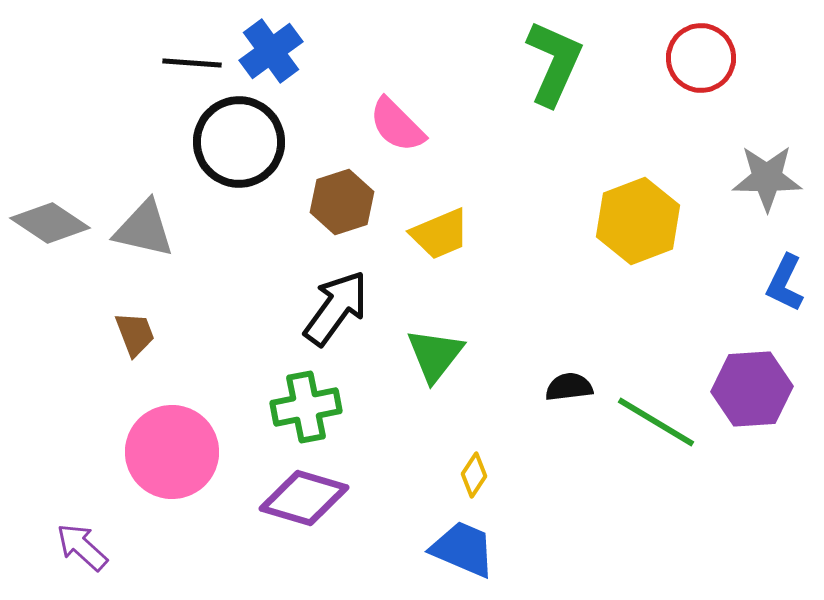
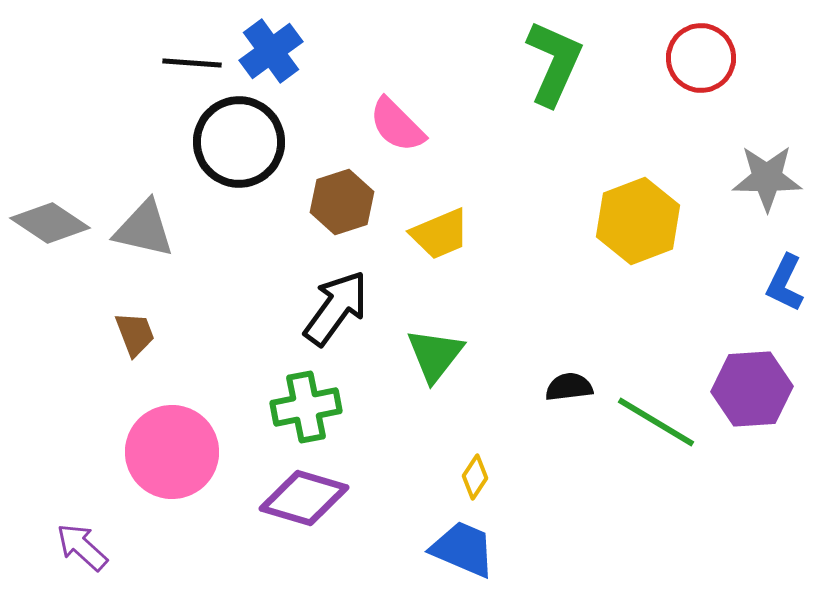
yellow diamond: moved 1 px right, 2 px down
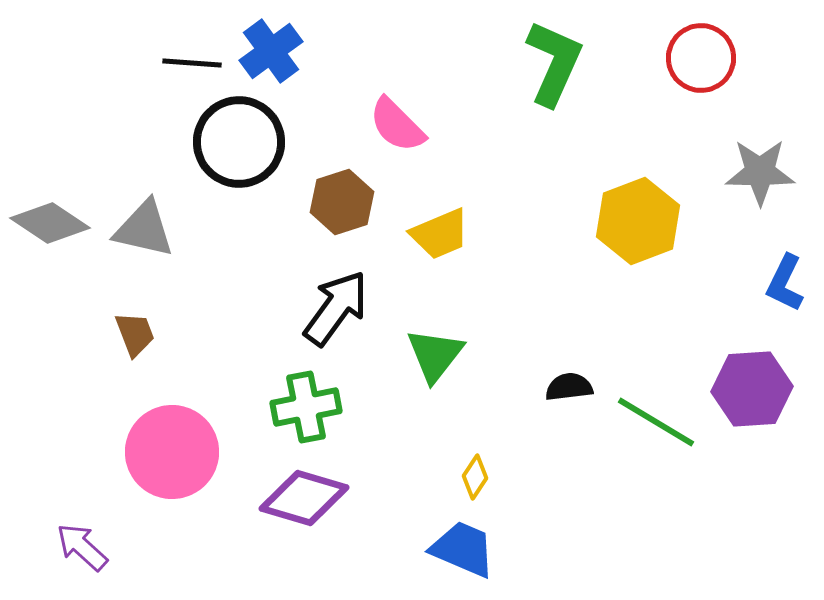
gray star: moved 7 px left, 6 px up
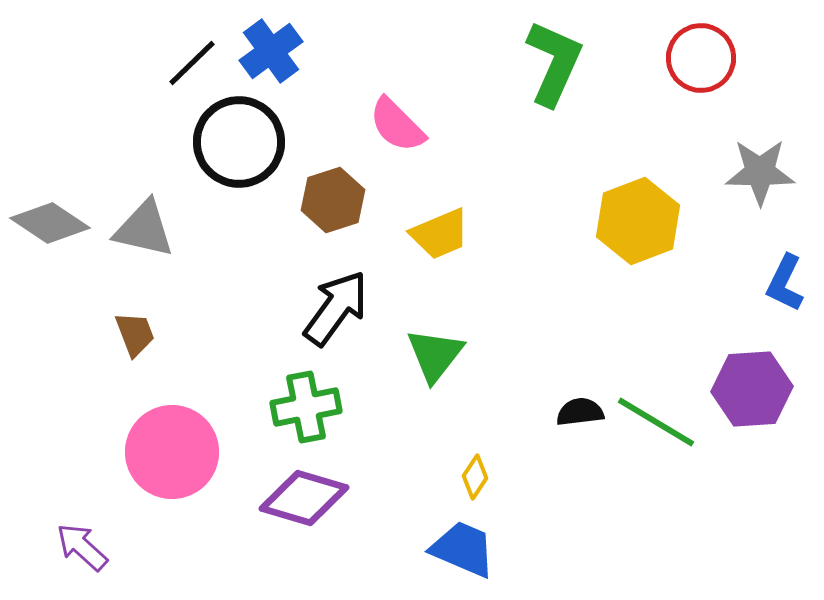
black line: rotated 48 degrees counterclockwise
brown hexagon: moved 9 px left, 2 px up
black semicircle: moved 11 px right, 25 px down
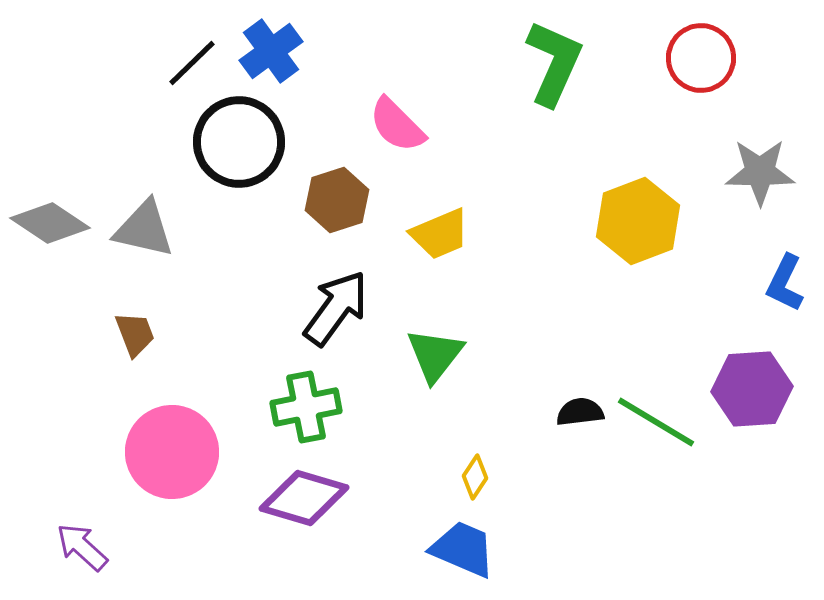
brown hexagon: moved 4 px right
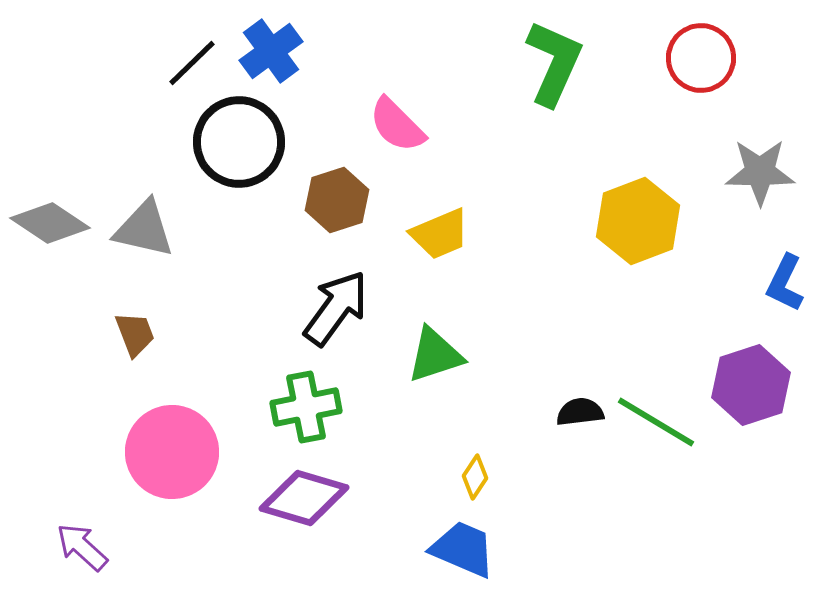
green triangle: rotated 34 degrees clockwise
purple hexagon: moved 1 px left, 4 px up; rotated 14 degrees counterclockwise
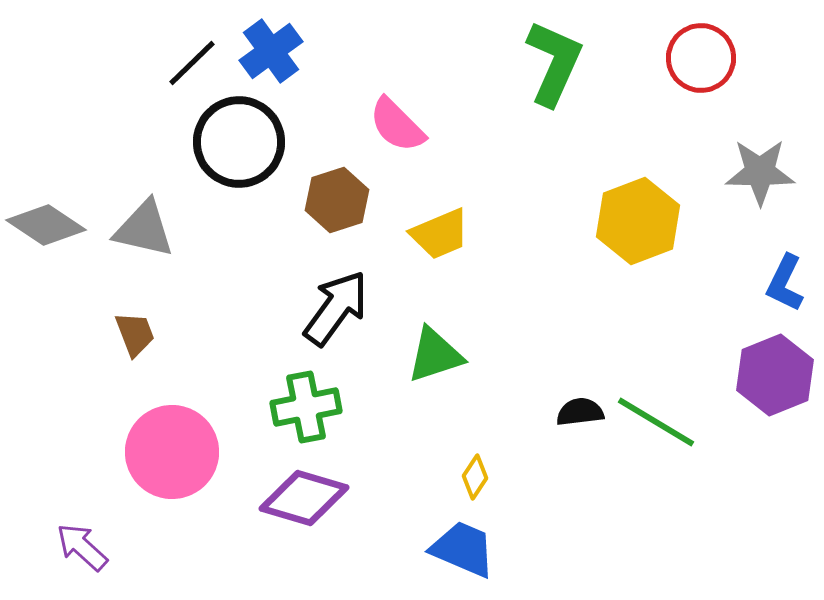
gray diamond: moved 4 px left, 2 px down
purple hexagon: moved 24 px right, 10 px up; rotated 4 degrees counterclockwise
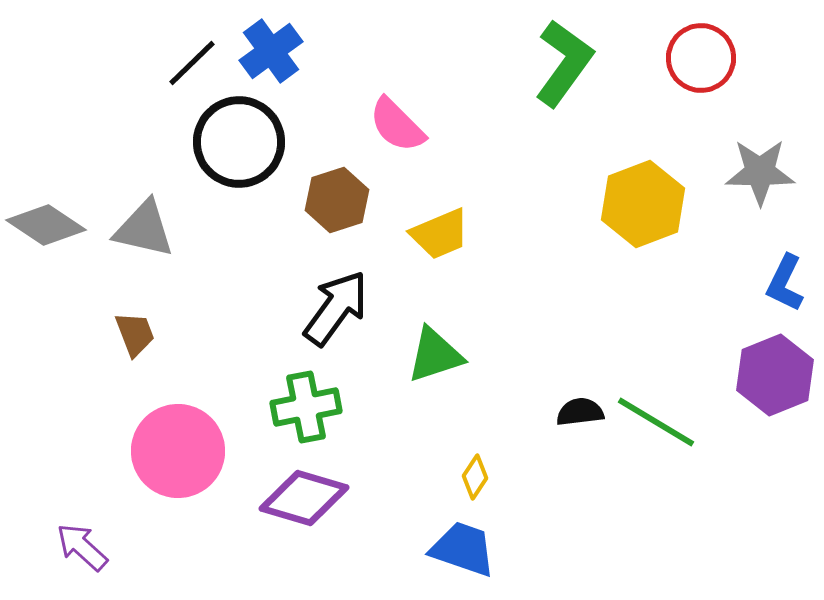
green L-shape: moved 10 px right; rotated 12 degrees clockwise
yellow hexagon: moved 5 px right, 17 px up
pink circle: moved 6 px right, 1 px up
blue trapezoid: rotated 4 degrees counterclockwise
